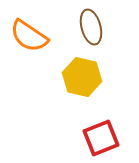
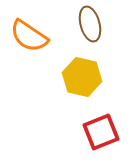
brown ellipse: moved 1 px left, 3 px up
red square: moved 6 px up
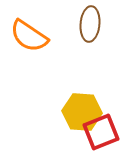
brown ellipse: rotated 20 degrees clockwise
yellow hexagon: moved 35 px down; rotated 9 degrees counterclockwise
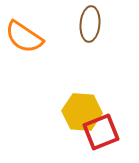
orange semicircle: moved 5 px left, 1 px down
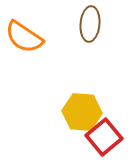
red square: moved 3 px right, 5 px down; rotated 18 degrees counterclockwise
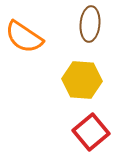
yellow hexagon: moved 32 px up
red square: moved 13 px left, 5 px up
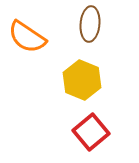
orange semicircle: moved 3 px right
yellow hexagon: rotated 18 degrees clockwise
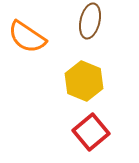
brown ellipse: moved 3 px up; rotated 8 degrees clockwise
yellow hexagon: moved 2 px right, 1 px down
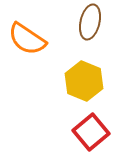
brown ellipse: moved 1 px down
orange semicircle: moved 2 px down
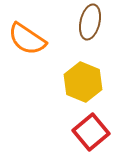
yellow hexagon: moved 1 px left, 1 px down
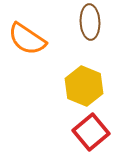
brown ellipse: rotated 16 degrees counterclockwise
yellow hexagon: moved 1 px right, 4 px down
